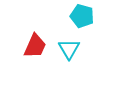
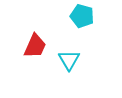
cyan triangle: moved 11 px down
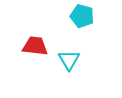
red trapezoid: rotated 108 degrees counterclockwise
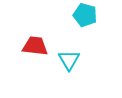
cyan pentagon: moved 3 px right, 1 px up
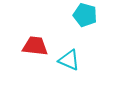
cyan triangle: rotated 35 degrees counterclockwise
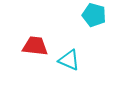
cyan pentagon: moved 9 px right
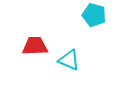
red trapezoid: rotated 8 degrees counterclockwise
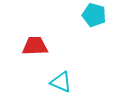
cyan triangle: moved 8 px left, 22 px down
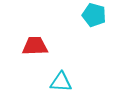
cyan triangle: rotated 20 degrees counterclockwise
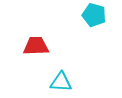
red trapezoid: moved 1 px right
